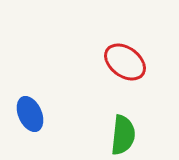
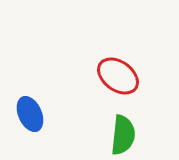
red ellipse: moved 7 px left, 14 px down
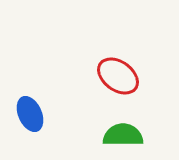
green semicircle: rotated 96 degrees counterclockwise
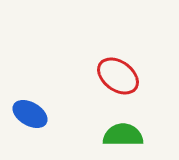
blue ellipse: rotated 36 degrees counterclockwise
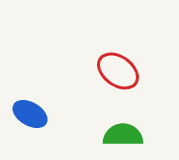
red ellipse: moved 5 px up
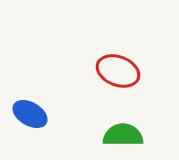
red ellipse: rotated 15 degrees counterclockwise
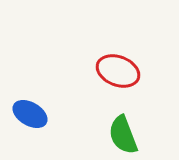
green semicircle: rotated 111 degrees counterclockwise
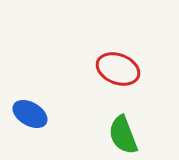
red ellipse: moved 2 px up
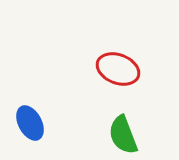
blue ellipse: moved 9 px down; rotated 32 degrees clockwise
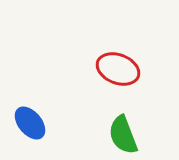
blue ellipse: rotated 12 degrees counterclockwise
